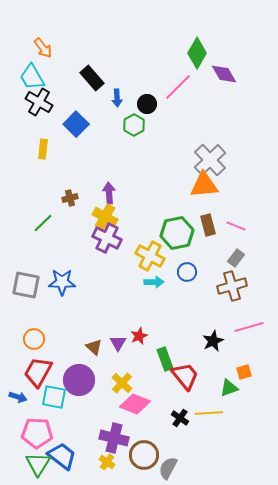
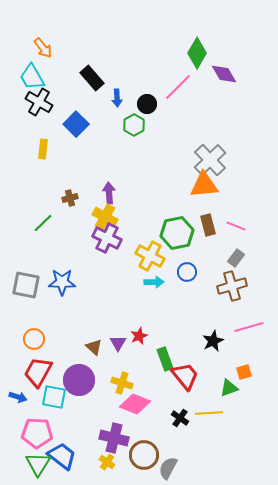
yellow cross at (122, 383): rotated 25 degrees counterclockwise
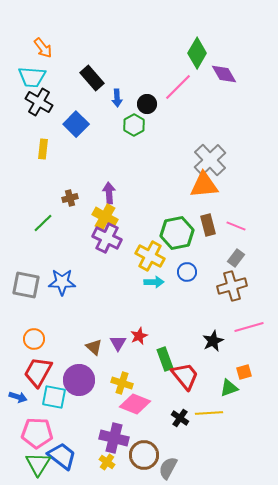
cyan trapezoid at (32, 77): rotated 56 degrees counterclockwise
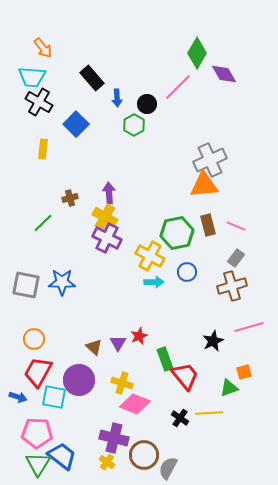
gray cross at (210, 160): rotated 20 degrees clockwise
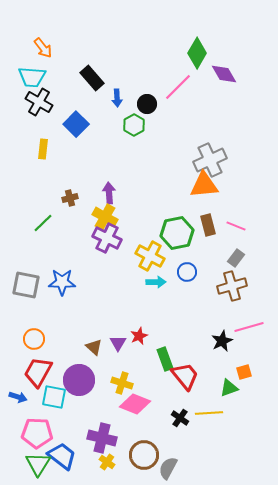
cyan arrow at (154, 282): moved 2 px right
black star at (213, 341): moved 9 px right
purple cross at (114, 438): moved 12 px left
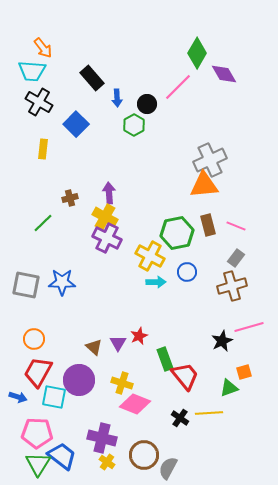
cyan trapezoid at (32, 77): moved 6 px up
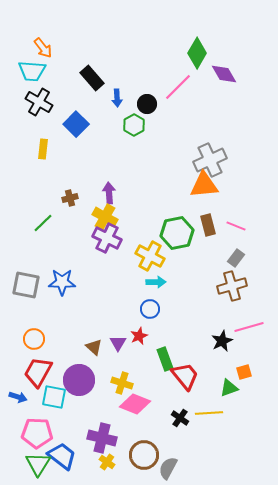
blue circle at (187, 272): moved 37 px left, 37 px down
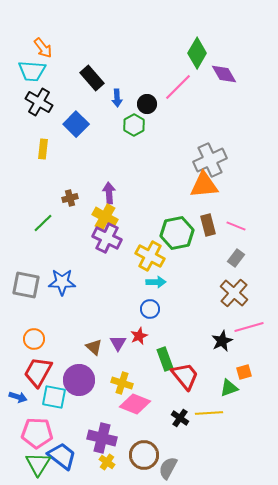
brown cross at (232, 286): moved 2 px right, 7 px down; rotated 32 degrees counterclockwise
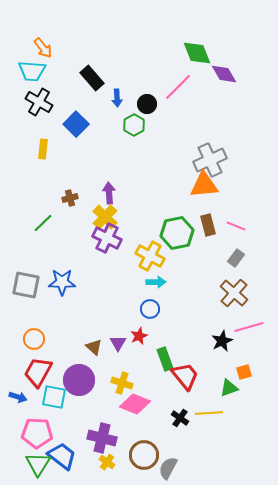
green diamond at (197, 53): rotated 52 degrees counterclockwise
yellow cross at (105, 217): rotated 15 degrees clockwise
